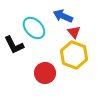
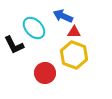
red triangle: rotated 48 degrees counterclockwise
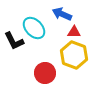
blue arrow: moved 1 px left, 2 px up
black L-shape: moved 4 px up
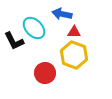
blue arrow: rotated 12 degrees counterclockwise
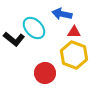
black L-shape: moved 2 px up; rotated 25 degrees counterclockwise
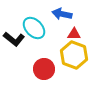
red triangle: moved 2 px down
red circle: moved 1 px left, 4 px up
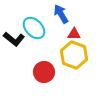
blue arrow: moved 1 px left; rotated 48 degrees clockwise
red circle: moved 3 px down
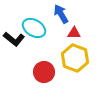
cyan ellipse: rotated 15 degrees counterclockwise
red triangle: moved 1 px up
yellow hexagon: moved 1 px right, 3 px down
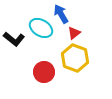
cyan ellipse: moved 7 px right
red triangle: rotated 40 degrees counterclockwise
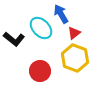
cyan ellipse: rotated 15 degrees clockwise
red circle: moved 4 px left, 1 px up
